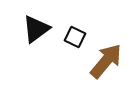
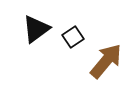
black square: moved 2 px left; rotated 30 degrees clockwise
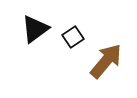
black triangle: moved 1 px left
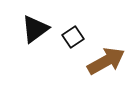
brown arrow: rotated 21 degrees clockwise
